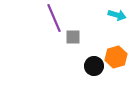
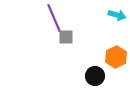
gray square: moved 7 px left
orange hexagon: rotated 10 degrees counterclockwise
black circle: moved 1 px right, 10 px down
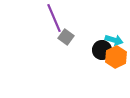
cyan arrow: moved 3 px left, 25 px down
gray square: rotated 35 degrees clockwise
black circle: moved 7 px right, 26 px up
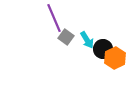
cyan arrow: moved 27 px left; rotated 42 degrees clockwise
black circle: moved 1 px right, 1 px up
orange hexagon: moved 1 px left, 1 px down
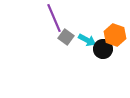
cyan arrow: rotated 30 degrees counterclockwise
orange hexagon: moved 23 px up; rotated 15 degrees counterclockwise
